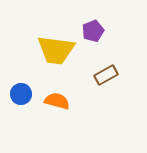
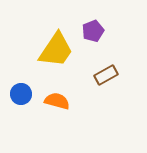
yellow trapezoid: rotated 63 degrees counterclockwise
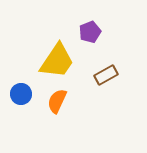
purple pentagon: moved 3 px left, 1 px down
yellow trapezoid: moved 1 px right, 11 px down
orange semicircle: rotated 80 degrees counterclockwise
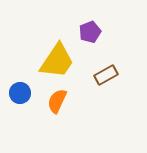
blue circle: moved 1 px left, 1 px up
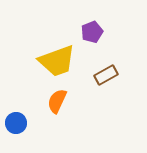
purple pentagon: moved 2 px right
yellow trapezoid: rotated 36 degrees clockwise
blue circle: moved 4 px left, 30 px down
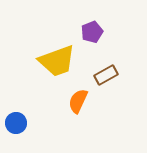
orange semicircle: moved 21 px right
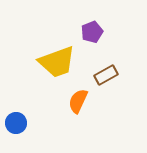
yellow trapezoid: moved 1 px down
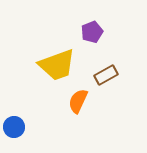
yellow trapezoid: moved 3 px down
blue circle: moved 2 px left, 4 px down
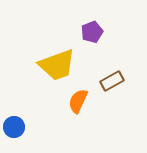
brown rectangle: moved 6 px right, 6 px down
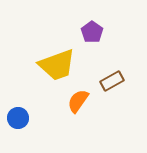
purple pentagon: rotated 15 degrees counterclockwise
orange semicircle: rotated 10 degrees clockwise
blue circle: moved 4 px right, 9 px up
